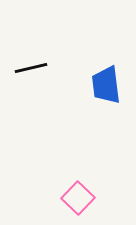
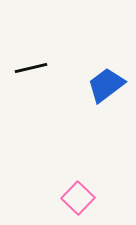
blue trapezoid: rotated 60 degrees clockwise
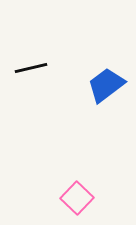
pink square: moved 1 px left
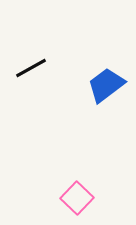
black line: rotated 16 degrees counterclockwise
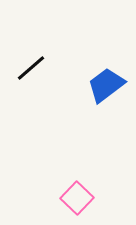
black line: rotated 12 degrees counterclockwise
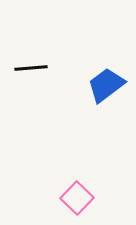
black line: rotated 36 degrees clockwise
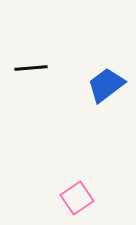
pink square: rotated 12 degrees clockwise
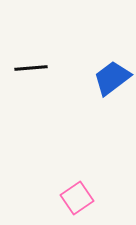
blue trapezoid: moved 6 px right, 7 px up
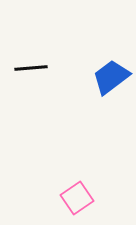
blue trapezoid: moved 1 px left, 1 px up
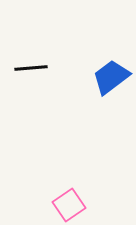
pink square: moved 8 px left, 7 px down
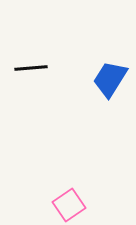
blue trapezoid: moved 1 px left, 2 px down; rotated 21 degrees counterclockwise
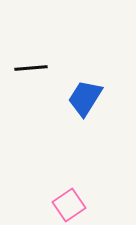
blue trapezoid: moved 25 px left, 19 px down
